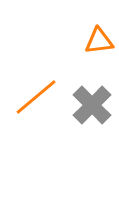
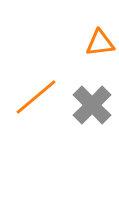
orange triangle: moved 1 px right, 2 px down
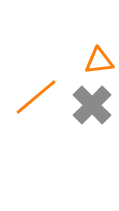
orange triangle: moved 1 px left, 18 px down
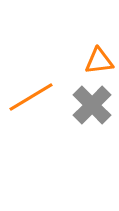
orange line: moved 5 px left; rotated 9 degrees clockwise
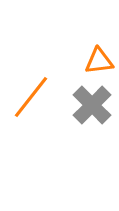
orange line: rotated 21 degrees counterclockwise
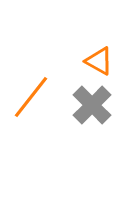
orange triangle: rotated 36 degrees clockwise
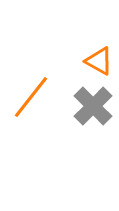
gray cross: moved 1 px right, 1 px down
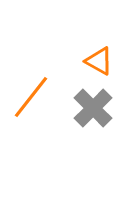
gray cross: moved 2 px down
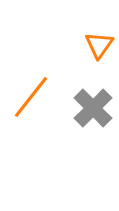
orange triangle: moved 16 px up; rotated 36 degrees clockwise
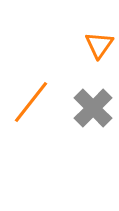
orange line: moved 5 px down
